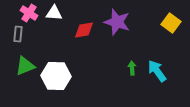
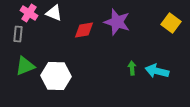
white triangle: rotated 18 degrees clockwise
cyan arrow: rotated 40 degrees counterclockwise
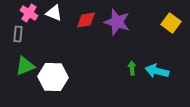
red diamond: moved 2 px right, 10 px up
white hexagon: moved 3 px left, 1 px down
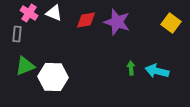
gray rectangle: moved 1 px left
green arrow: moved 1 px left
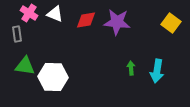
white triangle: moved 1 px right, 1 px down
purple star: rotated 12 degrees counterclockwise
gray rectangle: rotated 14 degrees counterclockwise
green triangle: rotated 30 degrees clockwise
cyan arrow: rotated 95 degrees counterclockwise
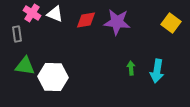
pink cross: moved 3 px right
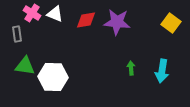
cyan arrow: moved 5 px right
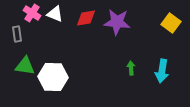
red diamond: moved 2 px up
